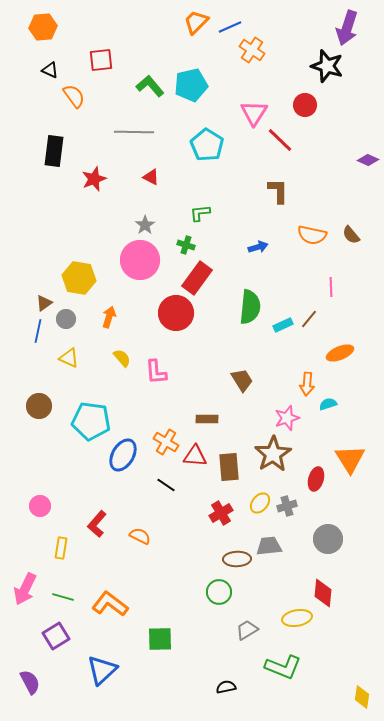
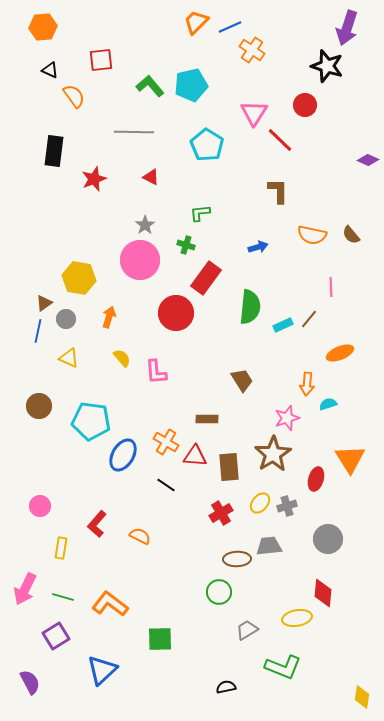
red rectangle at (197, 278): moved 9 px right
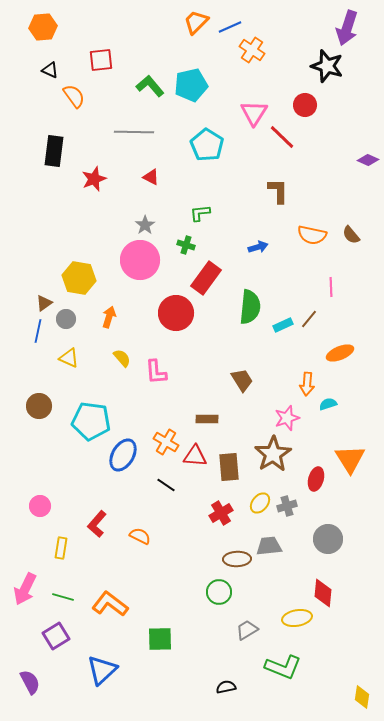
red line at (280, 140): moved 2 px right, 3 px up
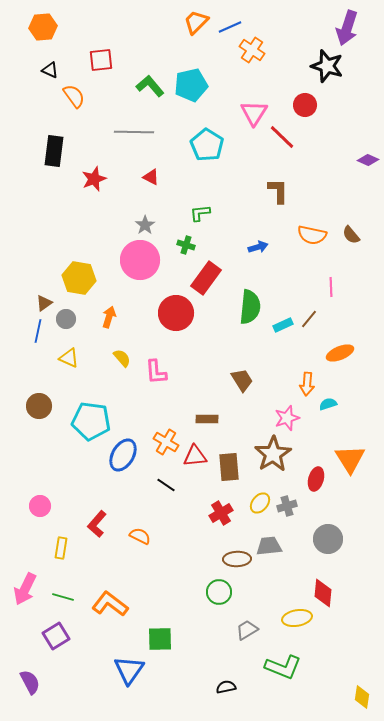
red triangle at (195, 456): rotated 10 degrees counterclockwise
blue triangle at (102, 670): moved 27 px right; rotated 12 degrees counterclockwise
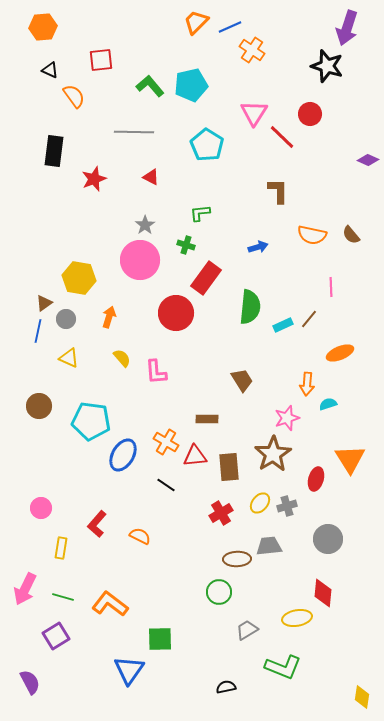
red circle at (305, 105): moved 5 px right, 9 px down
pink circle at (40, 506): moved 1 px right, 2 px down
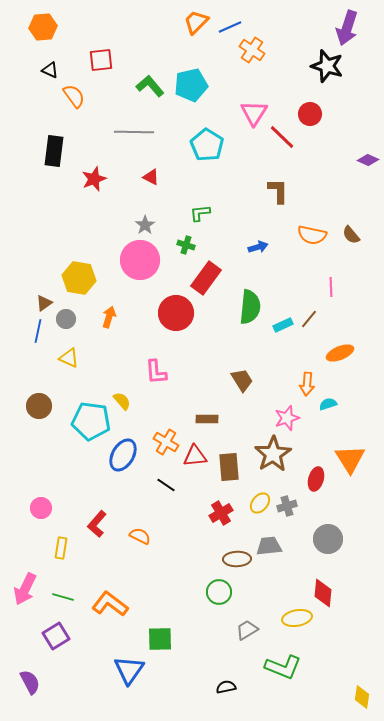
yellow semicircle at (122, 358): moved 43 px down
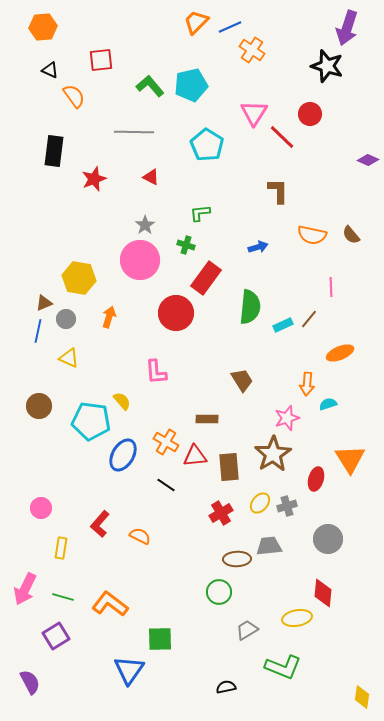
brown triangle at (44, 303): rotated 12 degrees clockwise
red L-shape at (97, 524): moved 3 px right
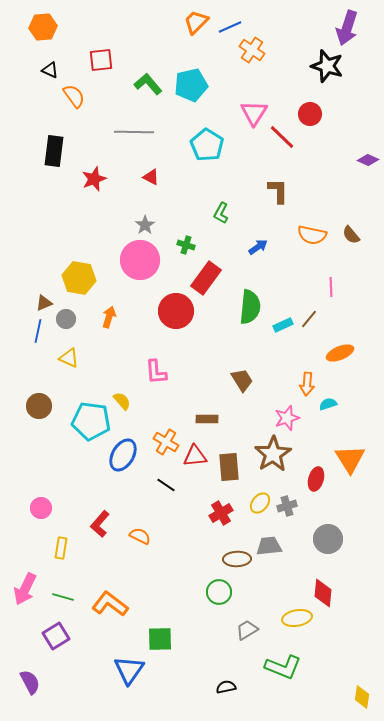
green L-shape at (150, 86): moved 2 px left, 2 px up
green L-shape at (200, 213): moved 21 px right; rotated 55 degrees counterclockwise
blue arrow at (258, 247): rotated 18 degrees counterclockwise
red circle at (176, 313): moved 2 px up
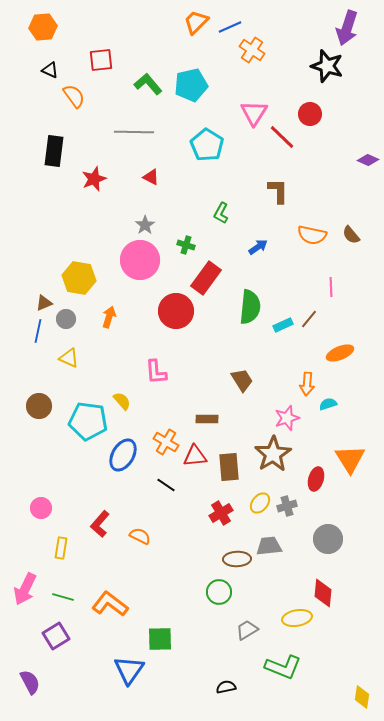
cyan pentagon at (91, 421): moved 3 px left
